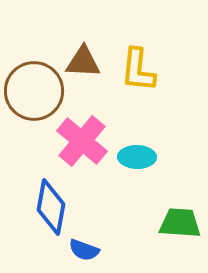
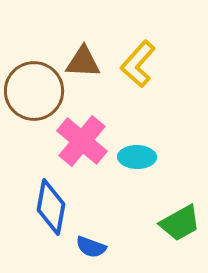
yellow L-shape: moved 6 px up; rotated 36 degrees clockwise
green trapezoid: rotated 147 degrees clockwise
blue semicircle: moved 7 px right, 3 px up
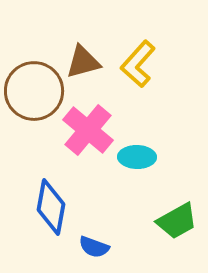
brown triangle: rotated 18 degrees counterclockwise
pink cross: moved 6 px right, 11 px up
green trapezoid: moved 3 px left, 2 px up
blue semicircle: moved 3 px right
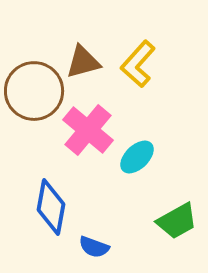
cyan ellipse: rotated 45 degrees counterclockwise
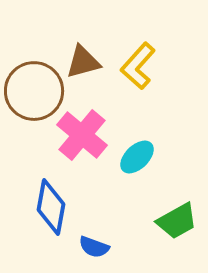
yellow L-shape: moved 2 px down
pink cross: moved 6 px left, 5 px down
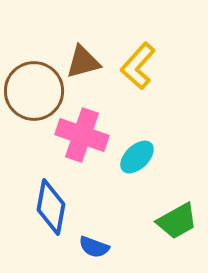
pink cross: rotated 21 degrees counterclockwise
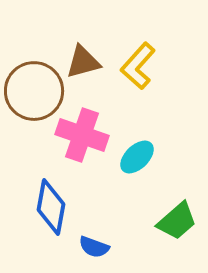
green trapezoid: rotated 12 degrees counterclockwise
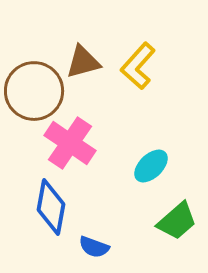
pink cross: moved 12 px left, 8 px down; rotated 15 degrees clockwise
cyan ellipse: moved 14 px right, 9 px down
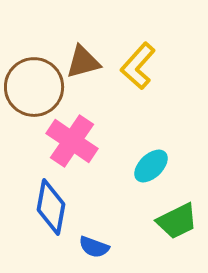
brown circle: moved 4 px up
pink cross: moved 2 px right, 2 px up
green trapezoid: rotated 15 degrees clockwise
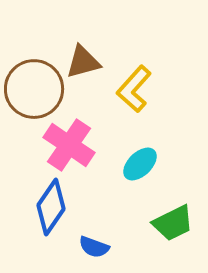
yellow L-shape: moved 4 px left, 23 px down
brown circle: moved 2 px down
pink cross: moved 3 px left, 4 px down
cyan ellipse: moved 11 px left, 2 px up
blue diamond: rotated 24 degrees clockwise
green trapezoid: moved 4 px left, 2 px down
